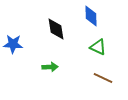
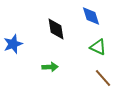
blue diamond: rotated 15 degrees counterclockwise
blue star: rotated 24 degrees counterclockwise
brown line: rotated 24 degrees clockwise
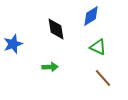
blue diamond: rotated 75 degrees clockwise
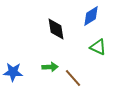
blue star: moved 28 px down; rotated 24 degrees clockwise
brown line: moved 30 px left
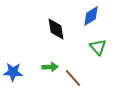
green triangle: rotated 24 degrees clockwise
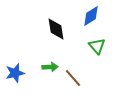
green triangle: moved 1 px left, 1 px up
blue star: moved 2 px right, 1 px down; rotated 18 degrees counterclockwise
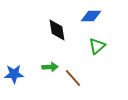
blue diamond: rotated 30 degrees clockwise
black diamond: moved 1 px right, 1 px down
green triangle: rotated 30 degrees clockwise
blue star: moved 1 px left, 1 px down; rotated 12 degrees clockwise
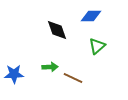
black diamond: rotated 10 degrees counterclockwise
brown line: rotated 24 degrees counterclockwise
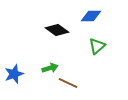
black diamond: rotated 35 degrees counterclockwise
green arrow: moved 1 px down; rotated 14 degrees counterclockwise
blue star: rotated 18 degrees counterclockwise
brown line: moved 5 px left, 5 px down
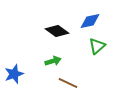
blue diamond: moved 1 px left, 5 px down; rotated 10 degrees counterclockwise
black diamond: moved 1 px down
green arrow: moved 3 px right, 7 px up
